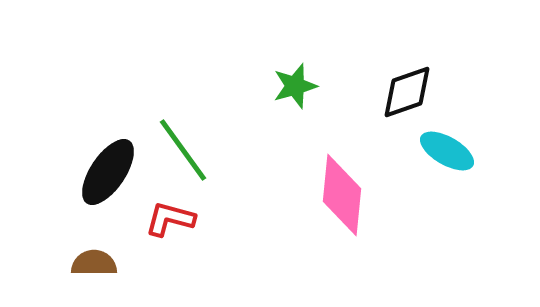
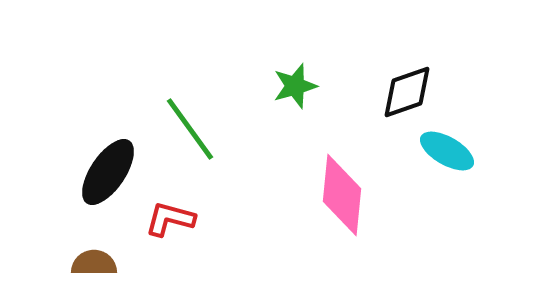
green line: moved 7 px right, 21 px up
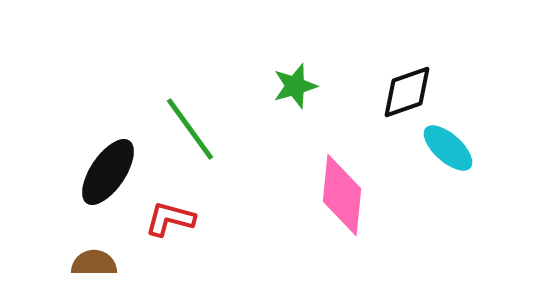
cyan ellipse: moved 1 px right, 3 px up; rotated 12 degrees clockwise
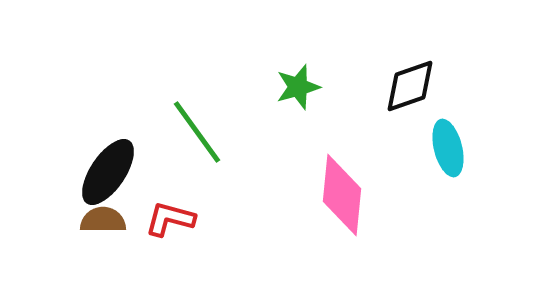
green star: moved 3 px right, 1 px down
black diamond: moved 3 px right, 6 px up
green line: moved 7 px right, 3 px down
cyan ellipse: rotated 34 degrees clockwise
brown semicircle: moved 9 px right, 43 px up
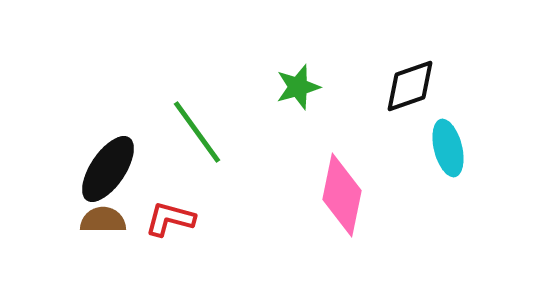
black ellipse: moved 3 px up
pink diamond: rotated 6 degrees clockwise
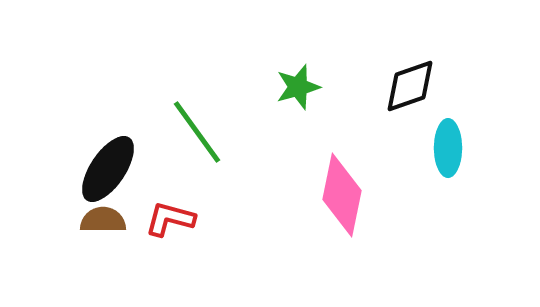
cyan ellipse: rotated 14 degrees clockwise
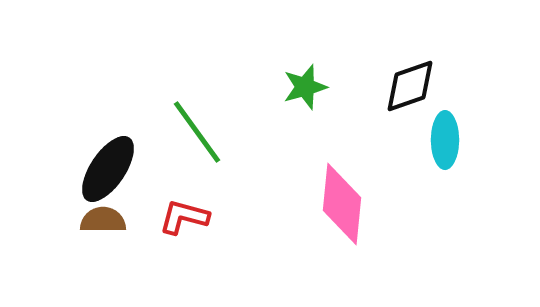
green star: moved 7 px right
cyan ellipse: moved 3 px left, 8 px up
pink diamond: moved 9 px down; rotated 6 degrees counterclockwise
red L-shape: moved 14 px right, 2 px up
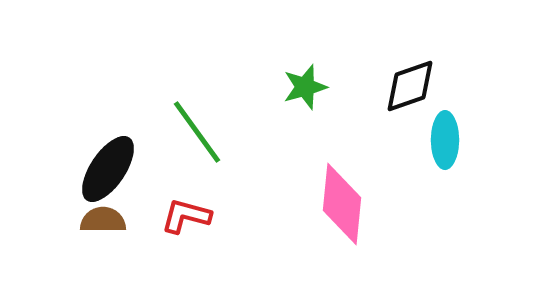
red L-shape: moved 2 px right, 1 px up
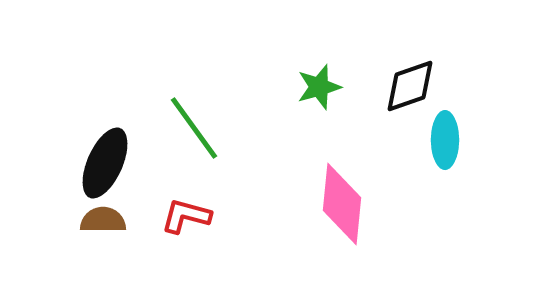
green star: moved 14 px right
green line: moved 3 px left, 4 px up
black ellipse: moved 3 px left, 6 px up; rotated 10 degrees counterclockwise
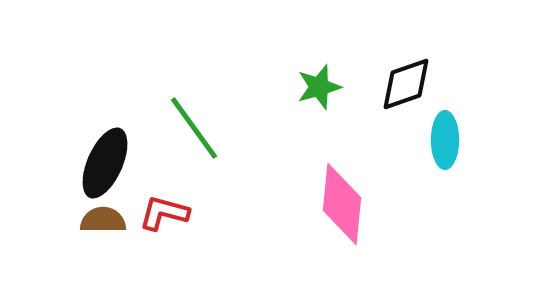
black diamond: moved 4 px left, 2 px up
red L-shape: moved 22 px left, 3 px up
